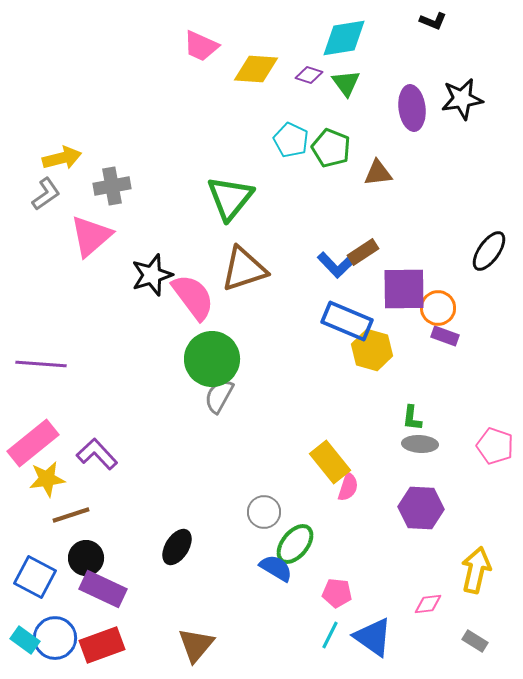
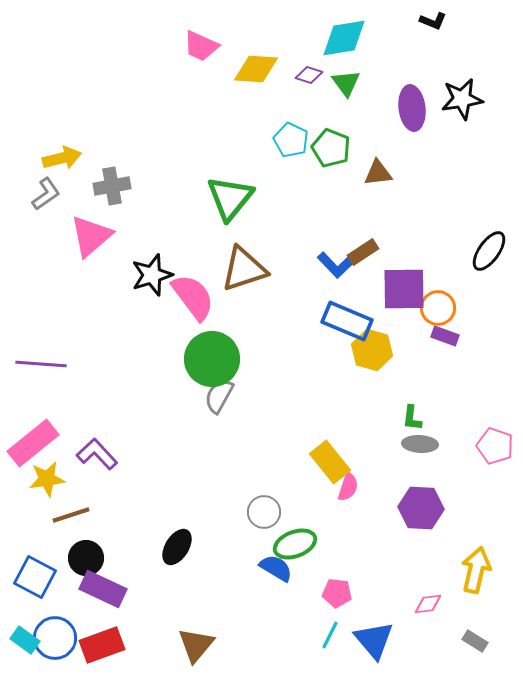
green ellipse at (295, 544): rotated 30 degrees clockwise
blue triangle at (373, 637): moved 1 px right, 3 px down; rotated 15 degrees clockwise
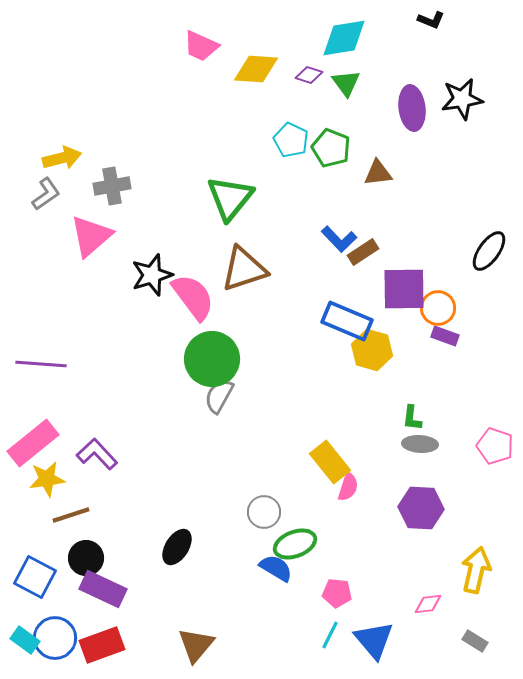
black L-shape at (433, 21): moved 2 px left, 1 px up
blue L-shape at (335, 265): moved 4 px right, 26 px up
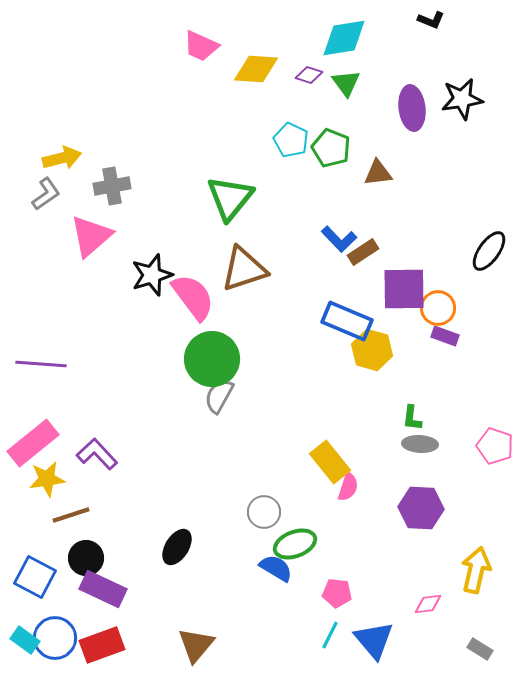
gray rectangle at (475, 641): moved 5 px right, 8 px down
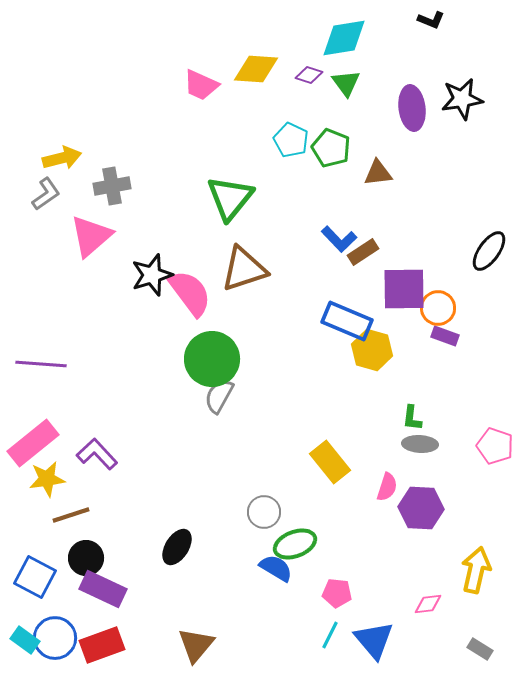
pink trapezoid at (201, 46): moved 39 px down
pink semicircle at (193, 297): moved 3 px left, 4 px up
pink semicircle at (348, 487): moved 39 px right
